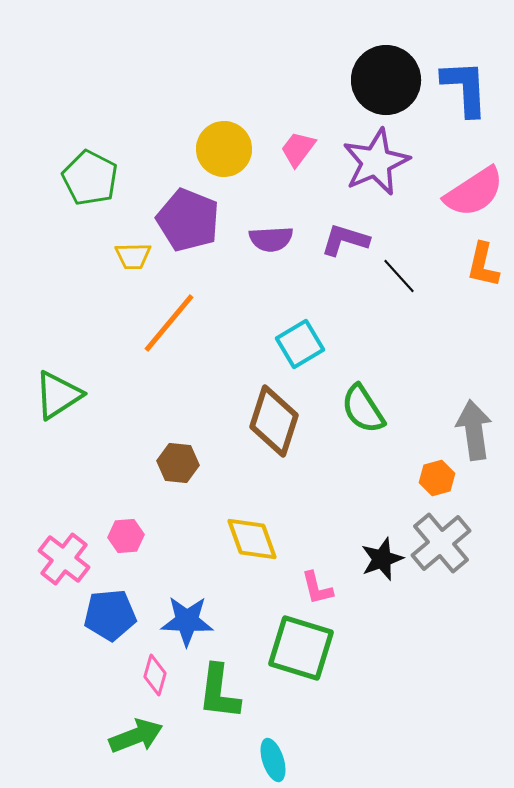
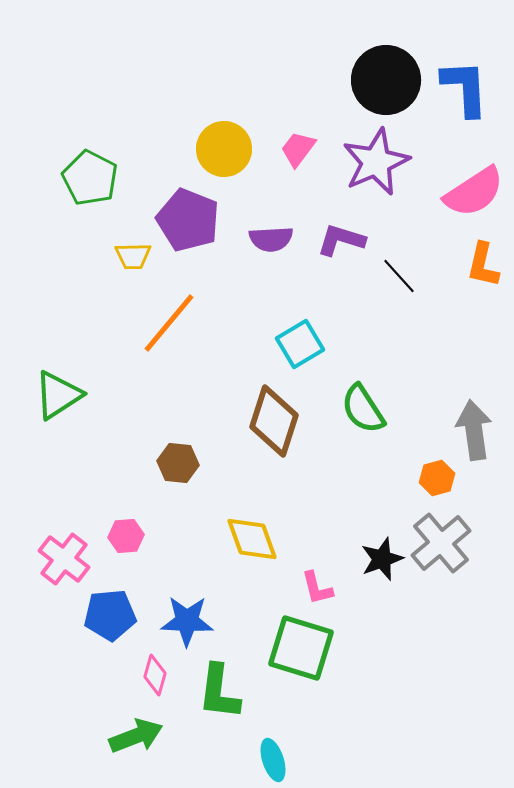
purple L-shape: moved 4 px left
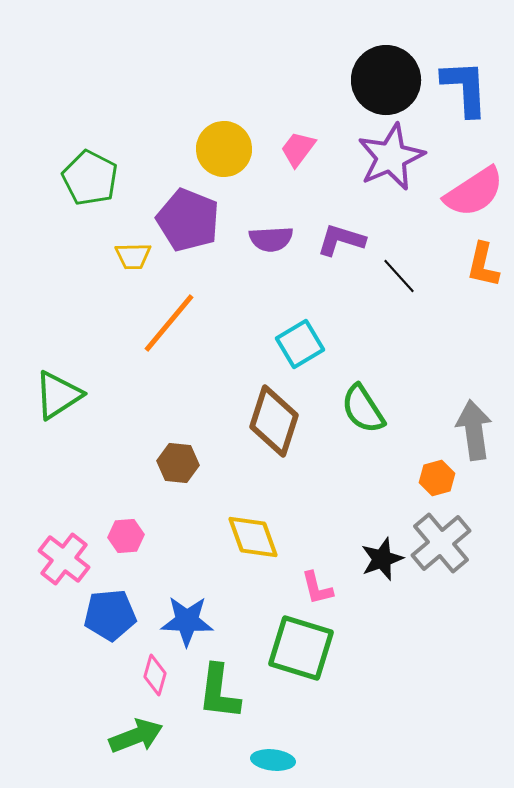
purple star: moved 15 px right, 5 px up
yellow diamond: moved 1 px right, 2 px up
cyan ellipse: rotated 66 degrees counterclockwise
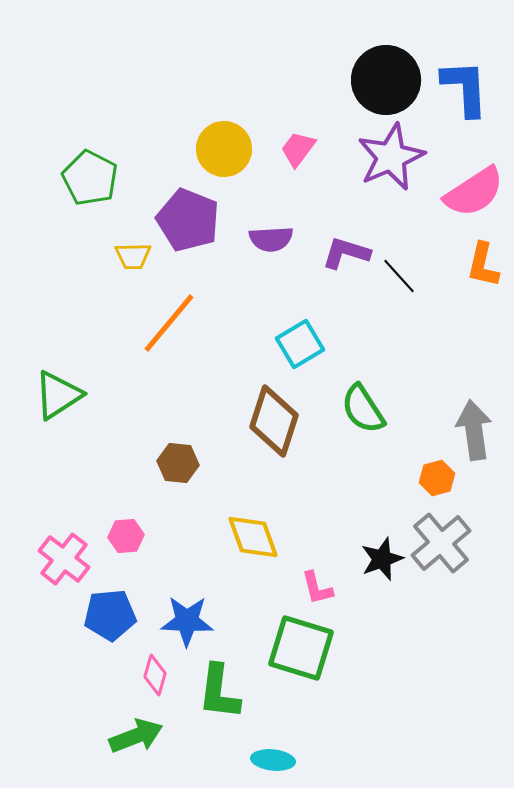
purple L-shape: moved 5 px right, 13 px down
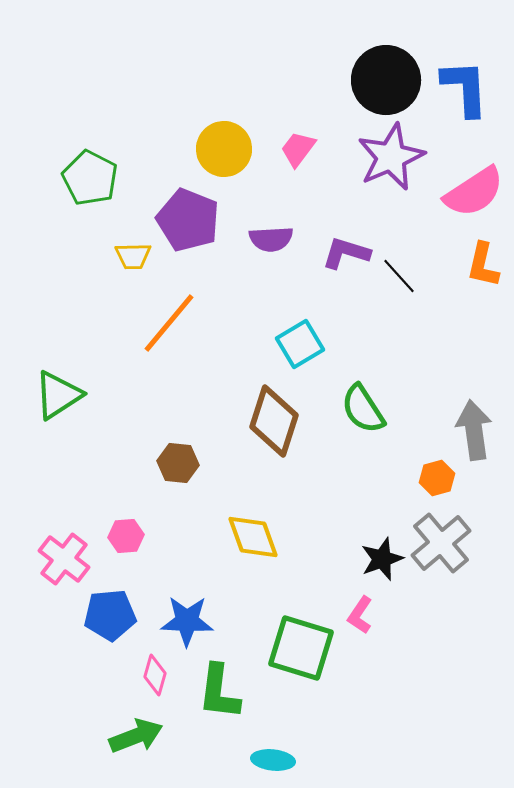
pink L-shape: moved 43 px right, 27 px down; rotated 48 degrees clockwise
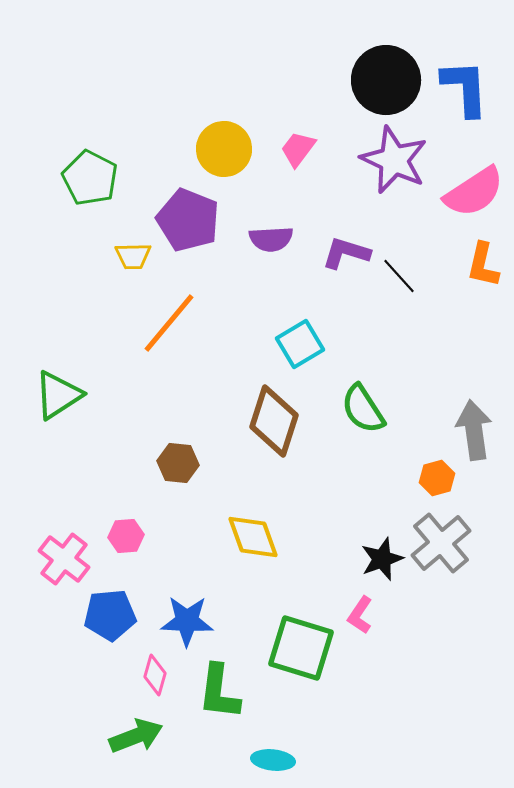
purple star: moved 3 px right, 3 px down; rotated 24 degrees counterclockwise
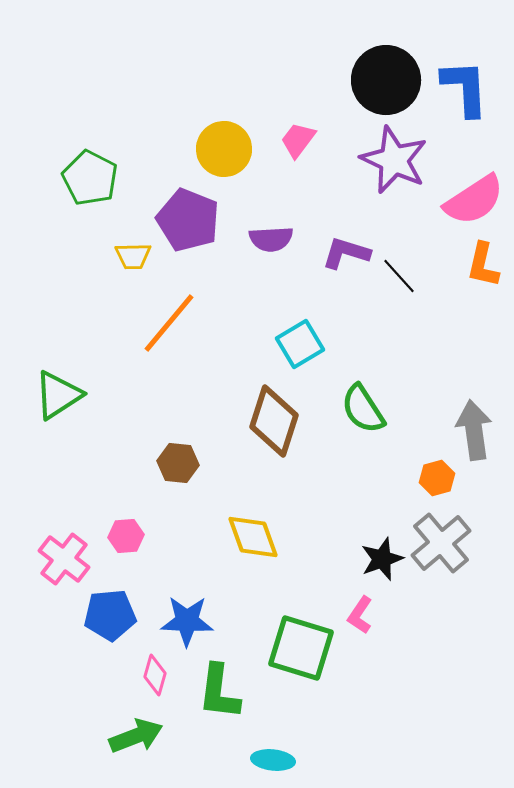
pink trapezoid: moved 9 px up
pink semicircle: moved 8 px down
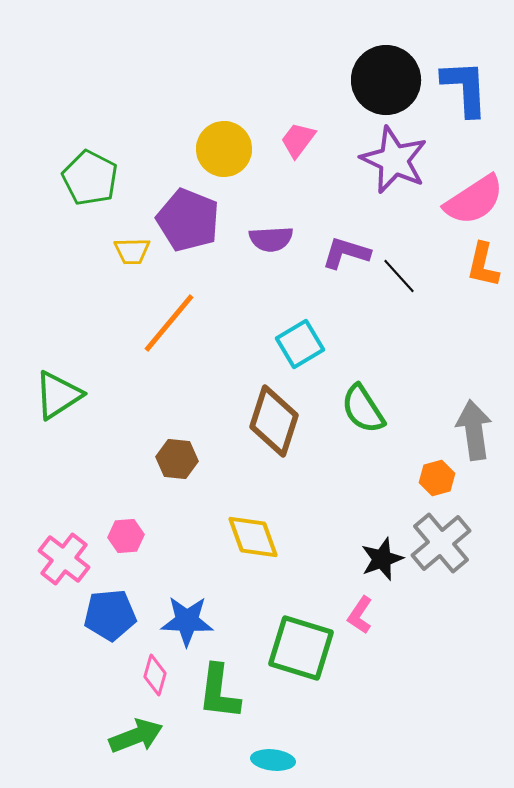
yellow trapezoid: moved 1 px left, 5 px up
brown hexagon: moved 1 px left, 4 px up
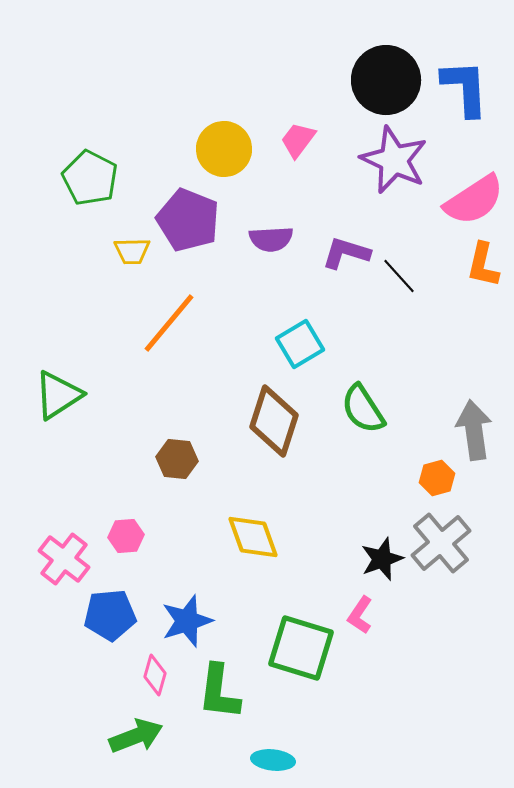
blue star: rotated 20 degrees counterclockwise
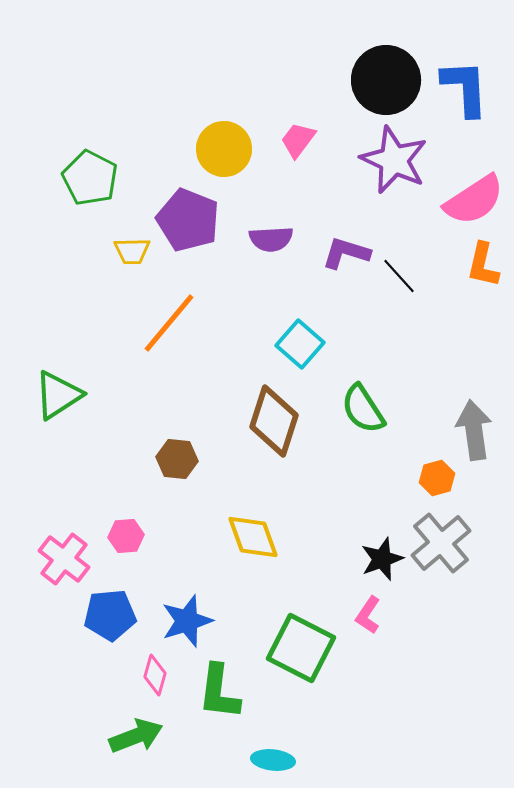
cyan square: rotated 18 degrees counterclockwise
pink L-shape: moved 8 px right
green square: rotated 10 degrees clockwise
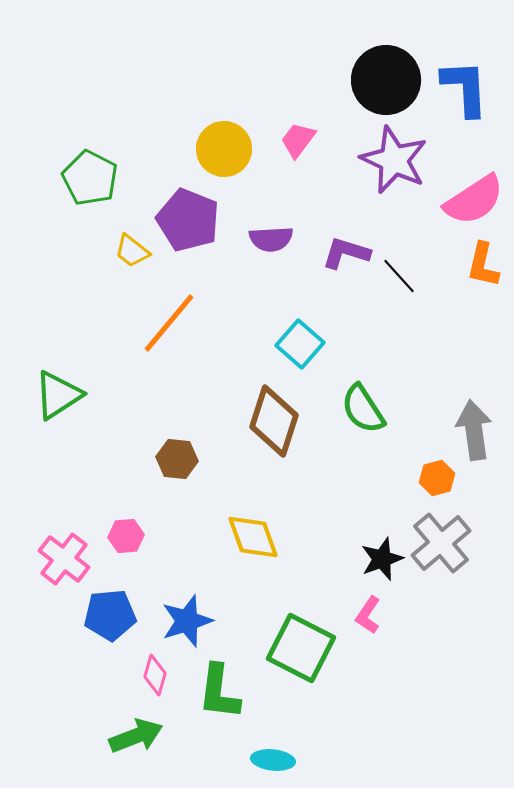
yellow trapezoid: rotated 39 degrees clockwise
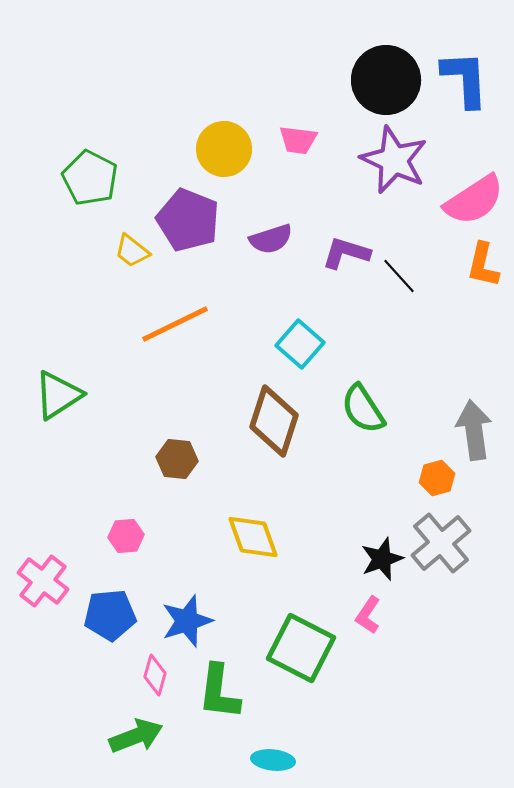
blue L-shape: moved 9 px up
pink trapezoid: rotated 120 degrees counterclockwise
purple semicircle: rotated 15 degrees counterclockwise
orange line: moved 6 px right, 1 px down; rotated 24 degrees clockwise
pink cross: moved 21 px left, 22 px down
